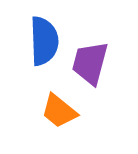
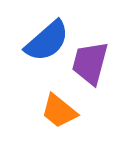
blue semicircle: moved 3 px right; rotated 51 degrees clockwise
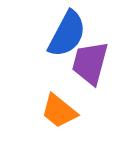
blue semicircle: moved 20 px right, 7 px up; rotated 21 degrees counterclockwise
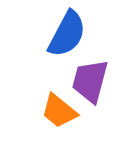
purple trapezoid: moved 18 px down
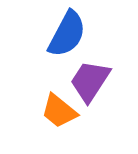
purple trapezoid: rotated 18 degrees clockwise
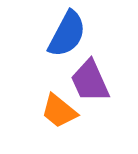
purple trapezoid: rotated 57 degrees counterclockwise
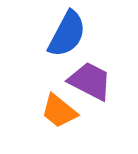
purple trapezoid: rotated 141 degrees clockwise
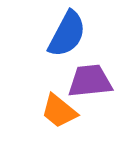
purple trapezoid: rotated 33 degrees counterclockwise
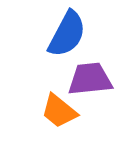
purple trapezoid: moved 2 px up
